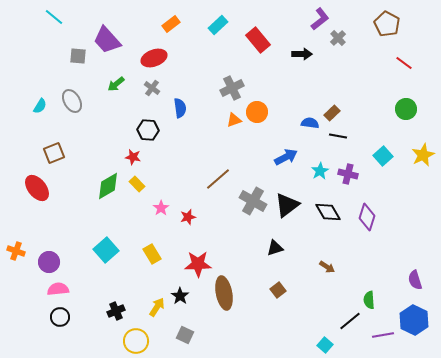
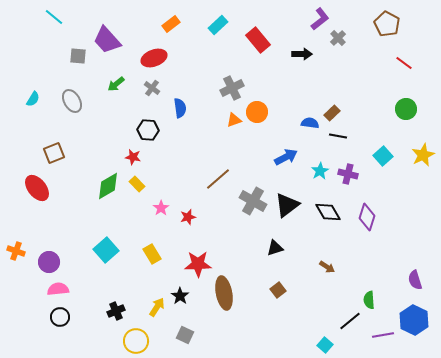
cyan semicircle at (40, 106): moved 7 px left, 7 px up
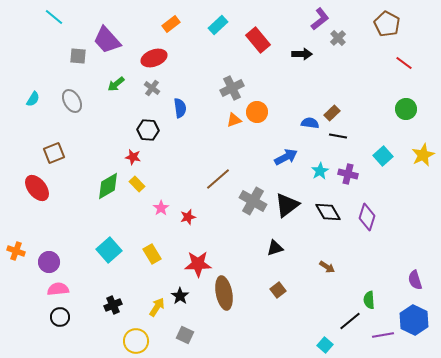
cyan square at (106, 250): moved 3 px right
black cross at (116, 311): moved 3 px left, 6 px up
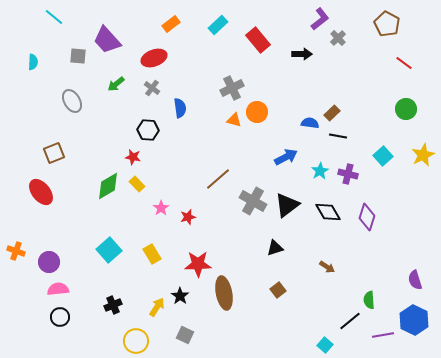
cyan semicircle at (33, 99): moved 37 px up; rotated 28 degrees counterclockwise
orange triangle at (234, 120): rotated 35 degrees clockwise
red ellipse at (37, 188): moved 4 px right, 4 px down
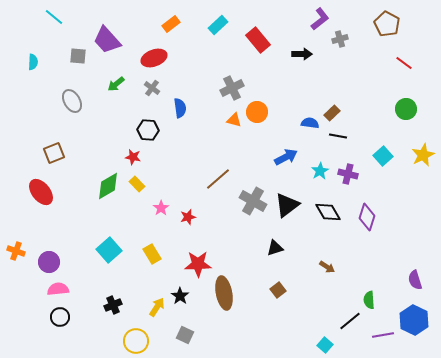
gray cross at (338, 38): moved 2 px right, 1 px down; rotated 28 degrees clockwise
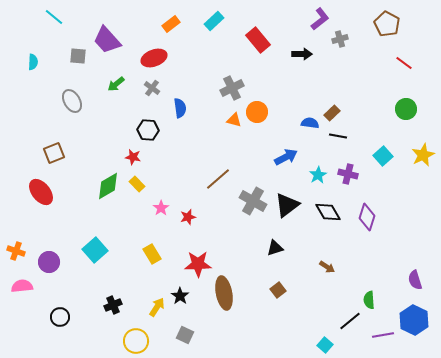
cyan rectangle at (218, 25): moved 4 px left, 4 px up
cyan star at (320, 171): moved 2 px left, 4 px down
cyan square at (109, 250): moved 14 px left
pink semicircle at (58, 289): moved 36 px left, 3 px up
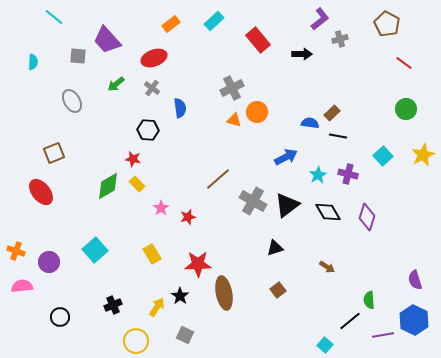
red star at (133, 157): moved 2 px down
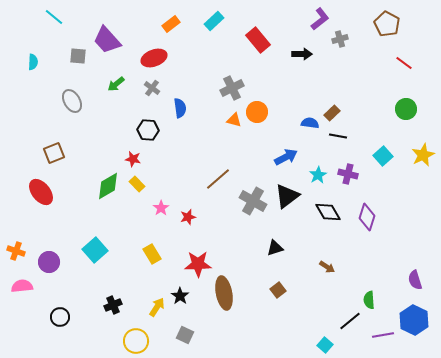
black triangle at (287, 205): moved 9 px up
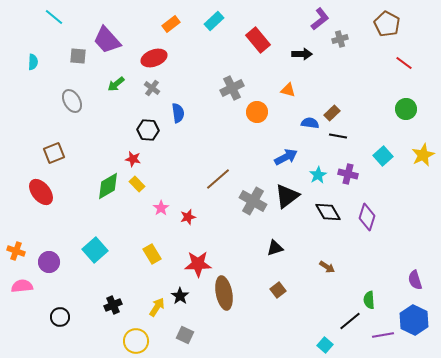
blue semicircle at (180, 108): moved 2 px left, 5 px down
orange triangle at (234, 120): moved 54 px right, 30 px up
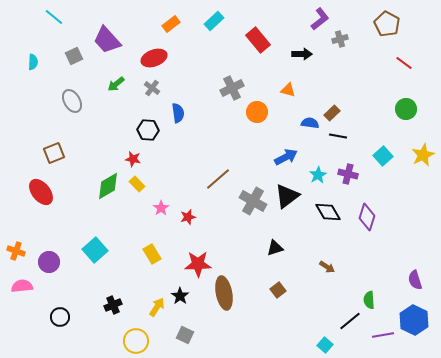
gray square at (78, 56): moved 4 px left; rotated 30 degrees counterclockwise
